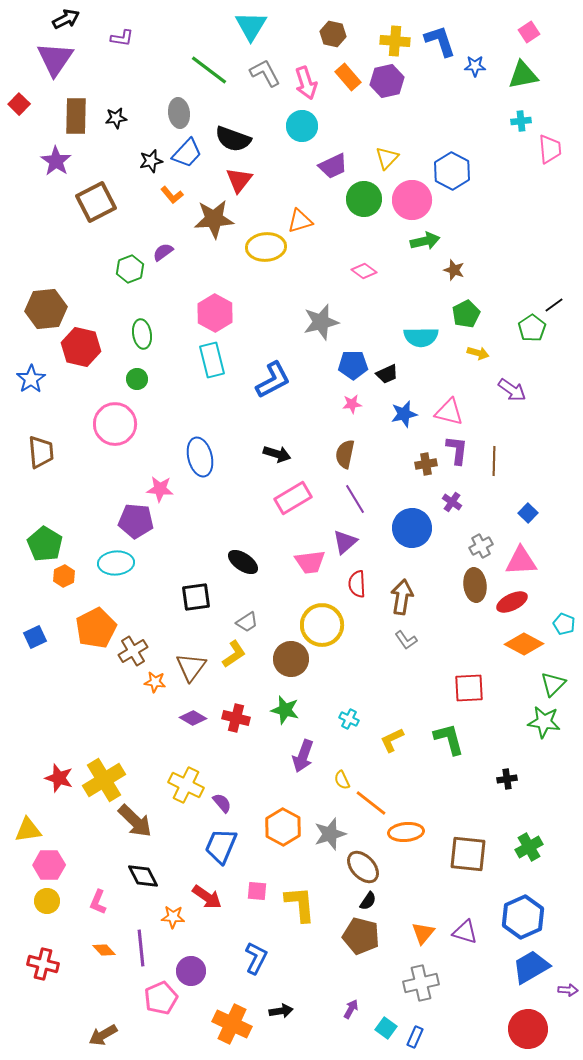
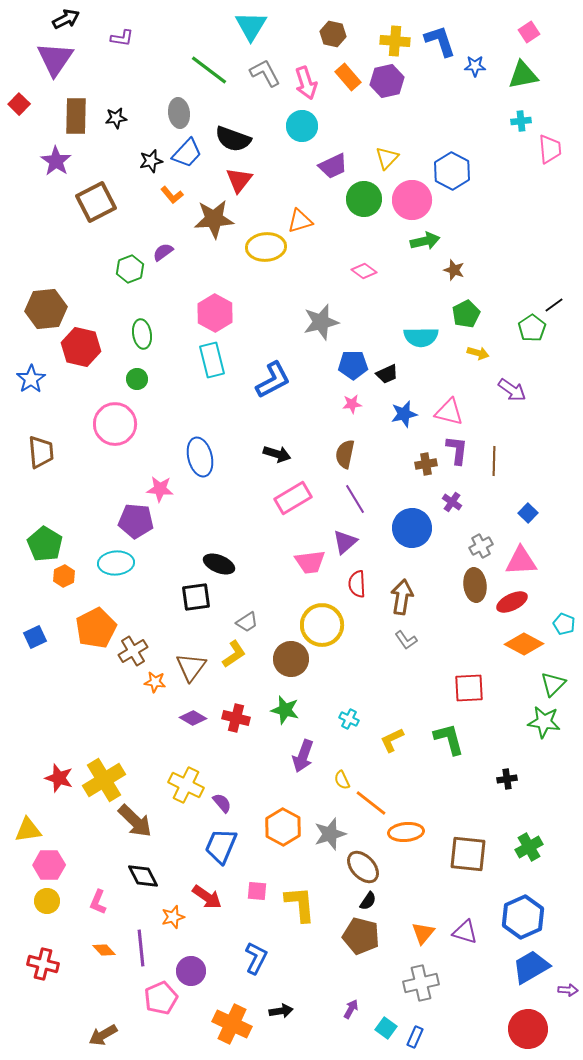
black ellipse at (243, 562): moved 24 px left, 2 px down; rotated 12 degrees counterclockwise
orange star at (173, 917): rotated 20 degrees counterclockwise
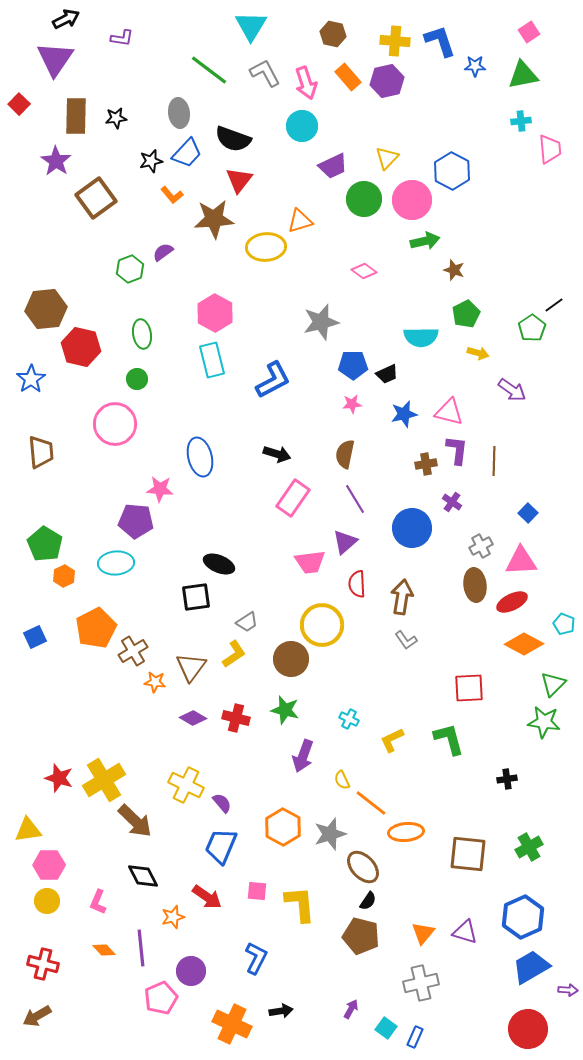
brown square at (96, 202): moved 4 px up; rotated 9 degrees counterclockwise
pink rectangle at (293, 498): rotated 24 degrees counterclockwise
brown arrow at (103, 1035): moved 66 px left, 19 px up
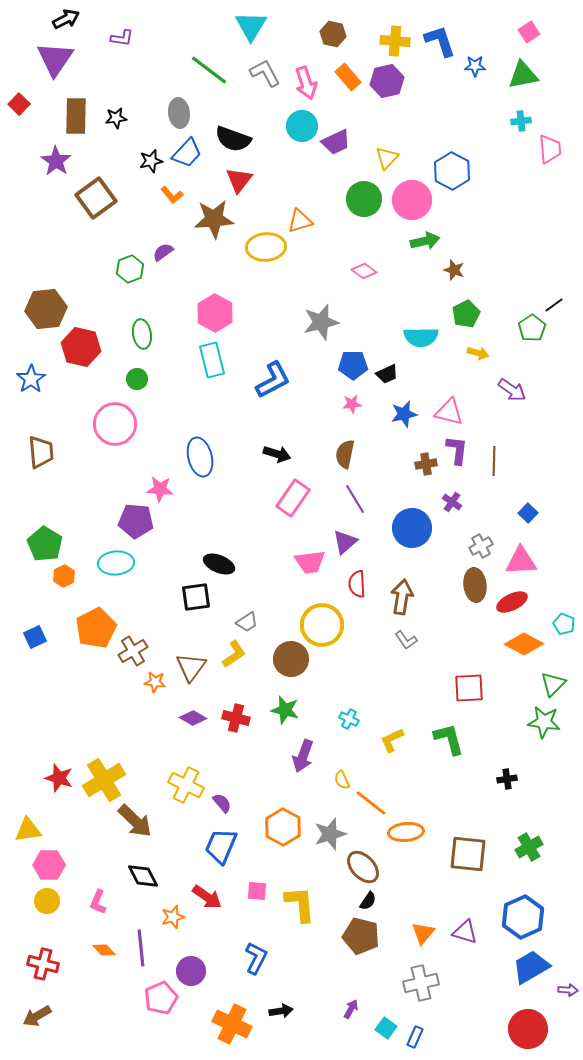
purple trapezoid at (333, 166): moved 3 px right, 24 px up
